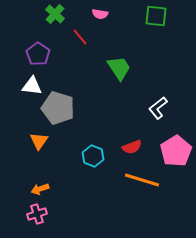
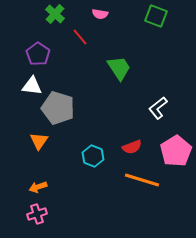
green square: rotated 15 degrees clockwise
orange arrow: moved 2 px left, 2 px up
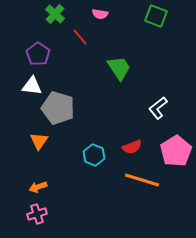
cyan hexagon: moved 1 px right, 1 px up
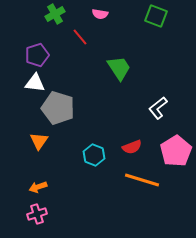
green cross: rotated 18 degrees clockwise
purple pentagon: moved 1 px left, 1 px down; rotated 20 degrees clockwise
white triangle: moved 3 px right, 3 px up
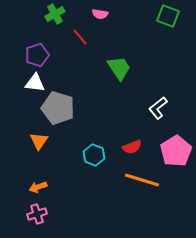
green square: moved 12 px right
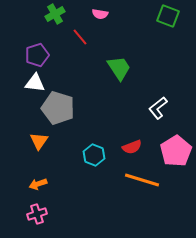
orange arrow: moved 3 px up
